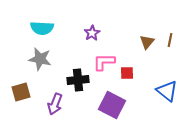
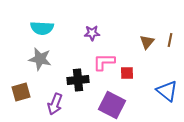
purple star: rotated 28 degrees clockwise
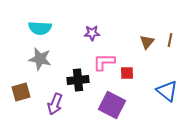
cyan semicircle: moved 2 px left
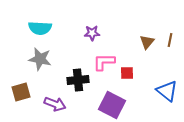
purple arrow: rotated 90 degrees counterclockwise
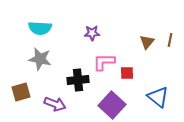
blue triangle: moved 9 px left, 6 px down
purple square: rotated 16 degrees clockwise
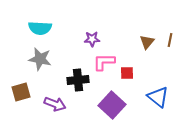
purple star: moved 6 px down
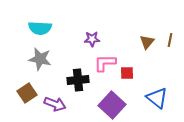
pink L-shape: moved 1 px right, 1 px down
brown square: moved 6 px right, 1 px down; rotated 18 degrees counterclockwise
blue triangle: moved 1 px left, 1 px down
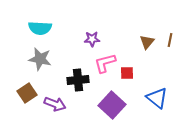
pink L-shape: rotated 15 degrees counterclockwise
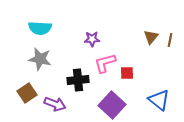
brown triangle: moved 4 px right, 5 px up
blue triangle: moved 2 px right, 2 px down
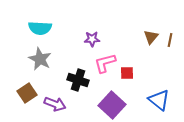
gray star: rotated 15 degrees clockwise
black cross: rotated 25 degrees clockwise
